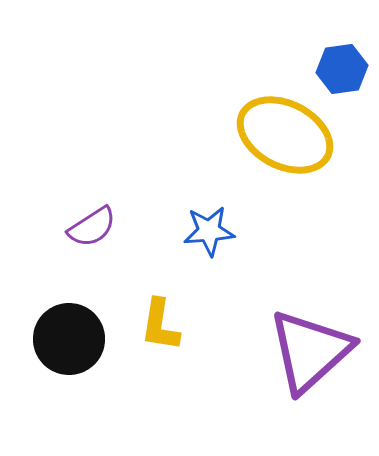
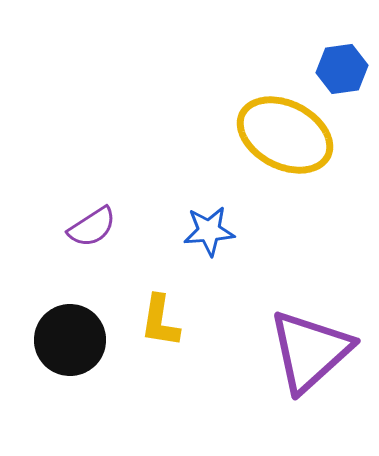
yellow L-shape: moved 4 px up
black circle: moved 1 px right, 1 px down
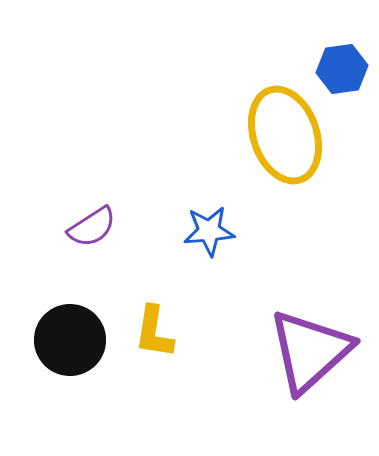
yellow ellipse: rotated 44 degrees clockwise
yellow L-shape: moved 6 px left, 11 px down
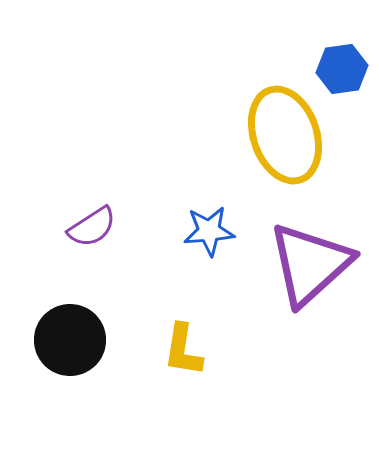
yellow L-shape: moved 29 px right, 18 px down
purple triangle: moved 87 px up
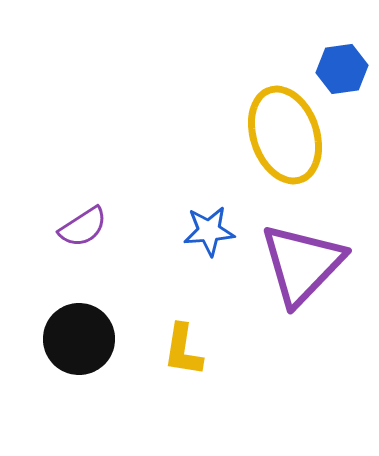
purple semicircle: moved 9 px left
purple triangle: moved 8 px left; rotated 4 degrees counterclockwise
black circle: moved 9 px right, 1 px up
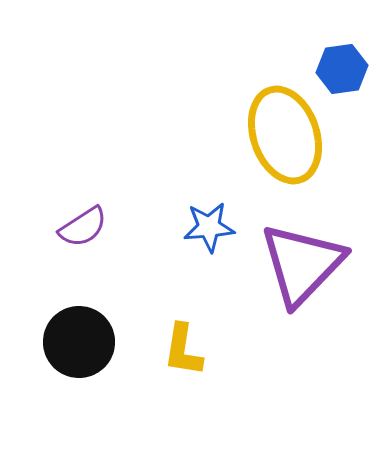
blue star: moved 4 px up
black circle: moved 3 px down
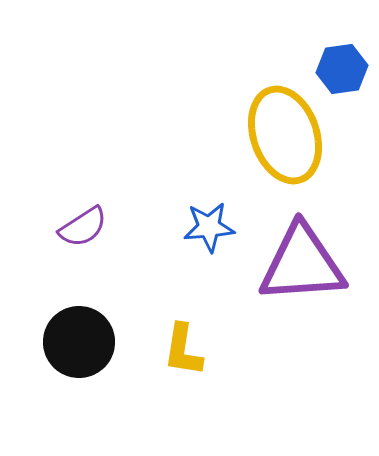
purple triangle: rotated 42 degrees clockwise
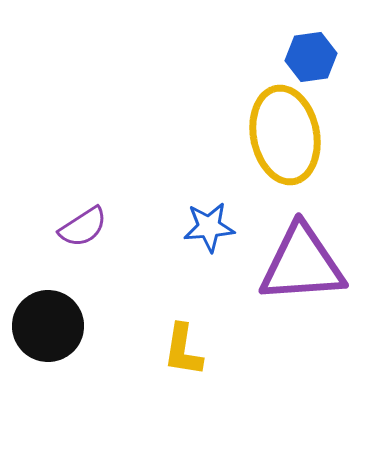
blue hexagon: moved 31 px left, 12 px up
yellow ellipse: rotated 8 degrees clockwise
black circle: moved 31 px left, 16 px up
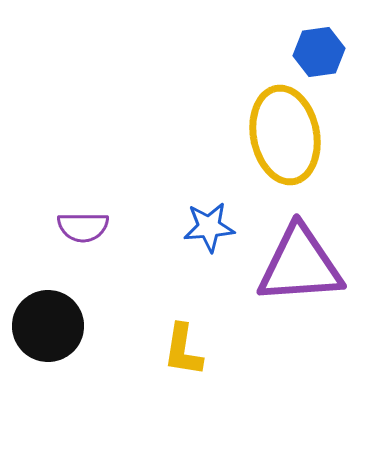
blue hexagon: moved 8 px right, 5 px up
purple semicircle: rotated 33 degrees clockwise
purple triangle: moved 2 px left, 1 px down
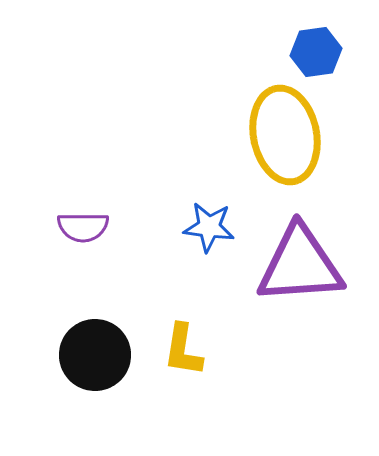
blue hexagon: moved 3 px left
blue star: rotated 12 degrees clockwise
black circle: moved 47 px right, 29 px down
